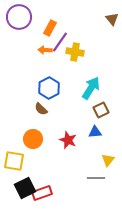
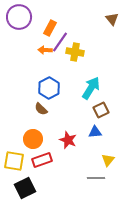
red rectangle: moved 33 px up
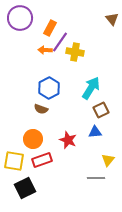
purple circle: moved 1 px right, 1 px down
brown semicircle: rotated 24 degrees counterclockwise
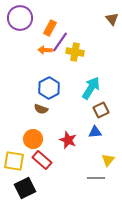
red rectangle: rotated 60 degrees clockwise
